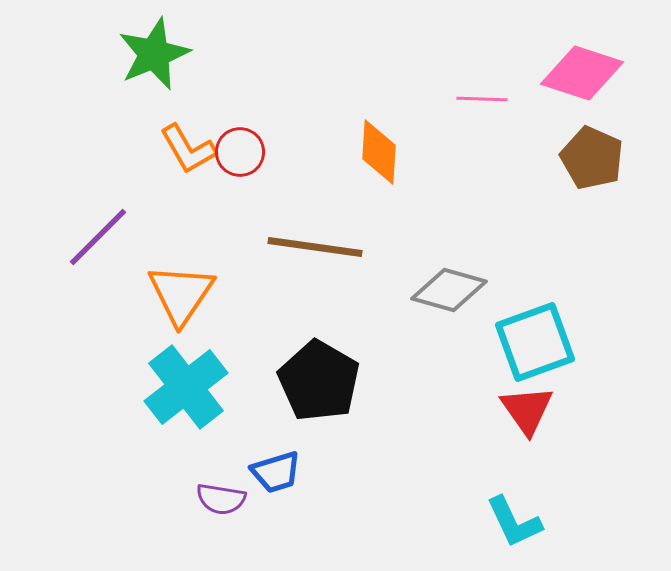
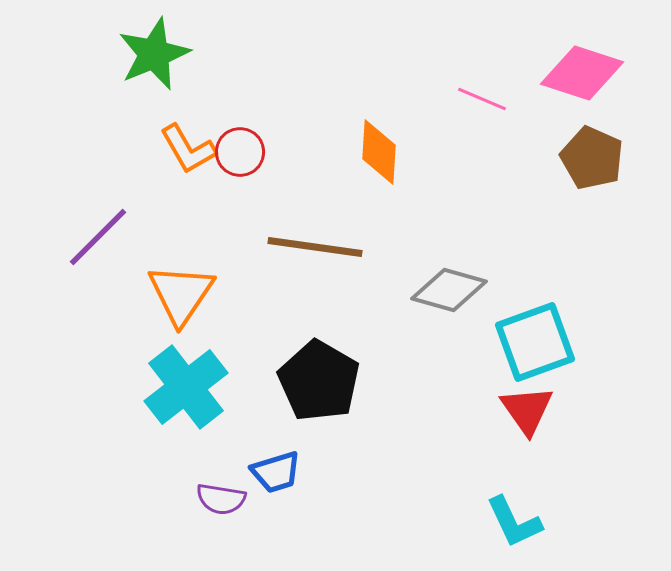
pink line: rotated 21 degrees clockwise
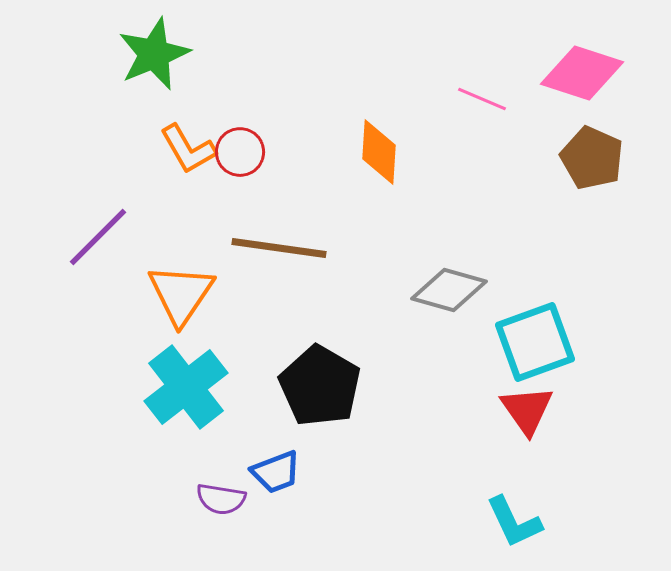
brown line: moved 36 px left, 1 px down
black pentagon: moved 1 px right, 5 px down
blue trapezoid: rotated 4 degrees counterclockwise
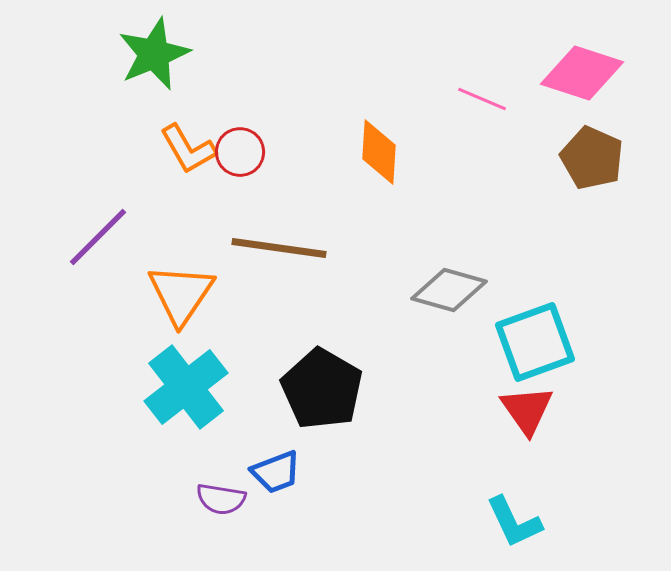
black pentagon: moved 2 px right, 3 px down
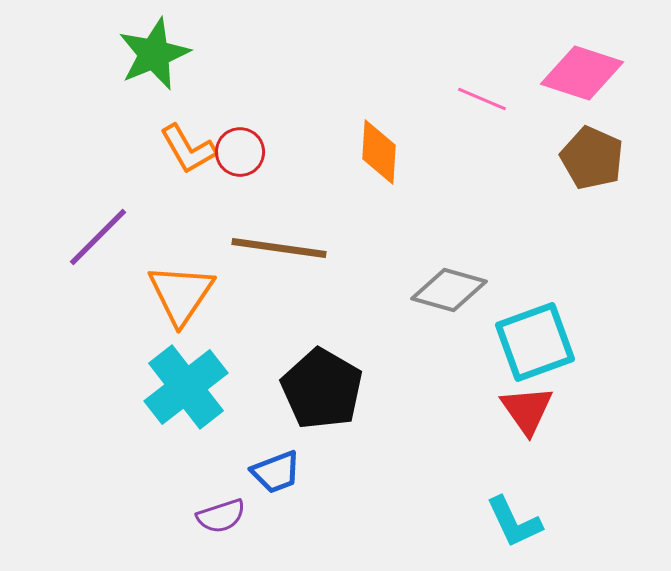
purple semicircle: moved 17 px down; rotated 27 degrees counterclockwise
